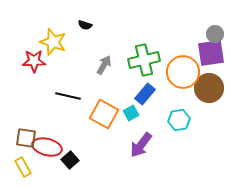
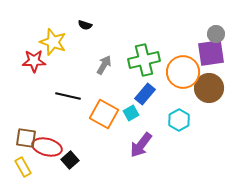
gray circle: moved 1 px right
cyan hexagon: rotated 20 degrees counterclockwise
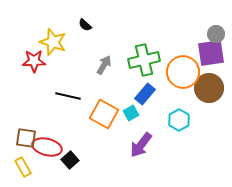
black semicircle: rotated 24 degrees clockwise
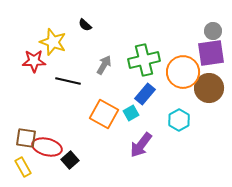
gray circle: moved 3 px left, 3 px up
black line: moved 15 px up
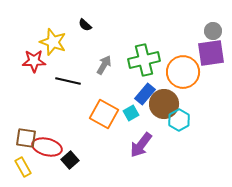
brown circle: moved 45 px left, 16 px down
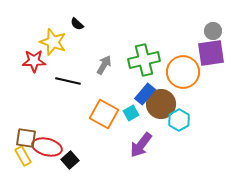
black semicircle: moved 8 px left, 1 px up
brown circle: moved 3 px left
yellow rectangle: moved 11 px up
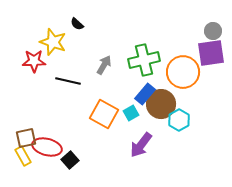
brown square: rotated 20 degrees counterclockwise
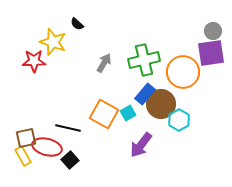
gray arrow: moved 2 px up
black line: moved 47 px down
cyan square: moved 3 px left
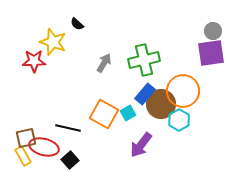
orange circle: moved 19 px down
red ellipse: moved 3 px left
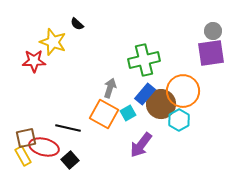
gray arrow: moved 6 px right, 25 px down; rotated 12 degrees counterclockwise
